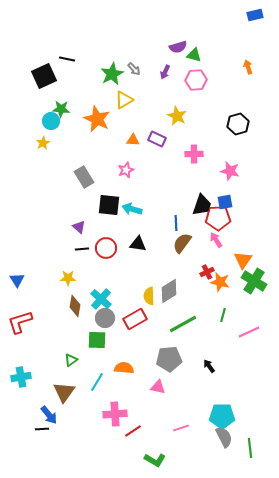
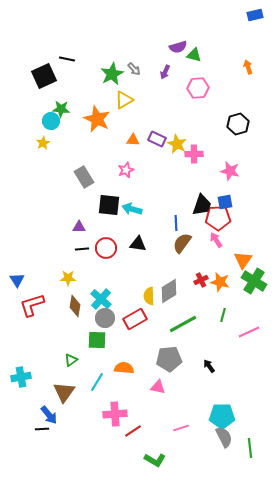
pink hexagon at (196, 80): moved 2 px right, 8 px down
yellow star at (177, 116): moved 28 px down
purple triangle at (79, 227): rotated 40 degrees counterclockwise
red cross at (207, 272): moved 6 px left, 8 px down
red L-shape at (20, 322): moved 12 px right, 17 px up
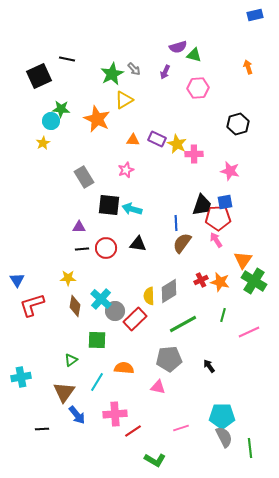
black square at (44, 76): moved 5 px left
gray circle at (105, 318): moved 10 px right, 7 px up
red rectangle at (135, 319): rotated 15 degrees counterclockwise
blue arrow at (49, 415): moved 28 px right
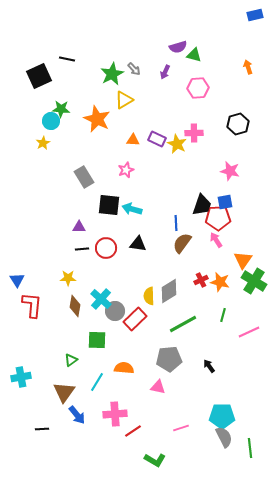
pink cross at (194, 154): moved 21 px up
red L-shape at (32, 305): rotated 112 degrees clockwise
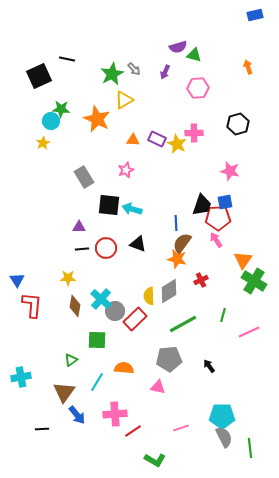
black triangle at (138, 244): rotated 12 degrees clockwise
orange star at (220, 282): moved 43 px left, 23 px up
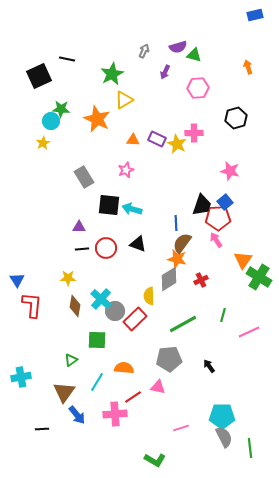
gray arrow at (134, 69): moved 10 px right, 18 px up; rotated 112 degrees counterclockwise
black hexagon at (238, 124): moved 2 px left, 6 px up
blue square at (225, 202): rotated 28 degrees counterclockwise
green cross at (254, 281): moved 5 px right, 4 px up
gray diamond at (169, 291): moved 12 px up
red line at (133, 431): moved 34 px up
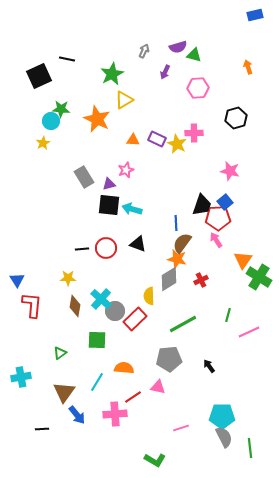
purple triangle at (79, 227): moved 30 px right, 43 px up; rotated 16 degrees counterclockwise
green line at (223, 315): moved 5 px right
green triangle at (71, 360): moved 11 px left, 7 px up
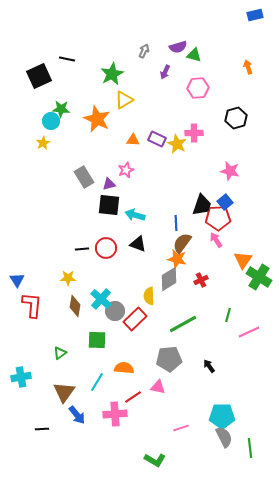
cyan arrow at (132, 209): moved 3 px right, 6 px down
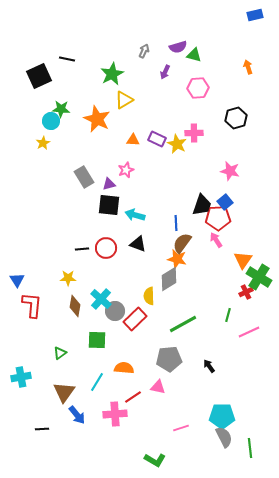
red cross at (201, 280): moved 45 px right, 12 px down
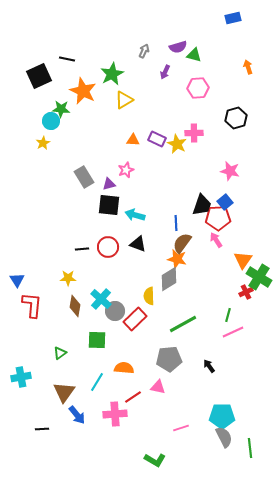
blue rectangle at (255, 15): moved 22 px left, 3 px down
orange star at (97, 119): moved 14 px left, 28 px up
red circle at (106, 248): moved 2 px right, 1 px up
pink line at (249, 332): moved 16 px left
